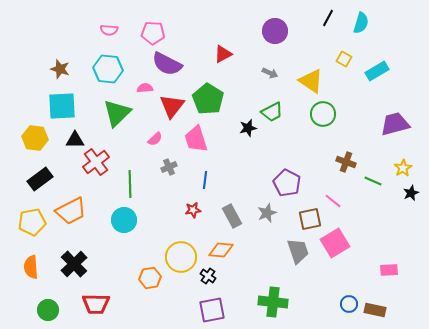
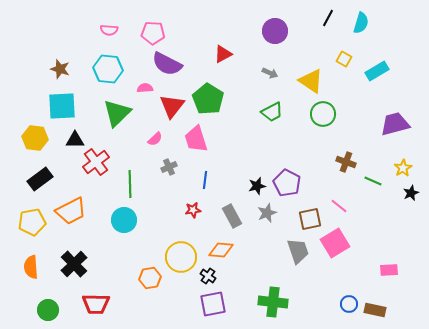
black star at (248, 128): moved 9 px right, 58 px down
pink line at (333, 201): moved 6 px right, 5 px down
purple square at (212, 310): moved 1 px right, 6 px up
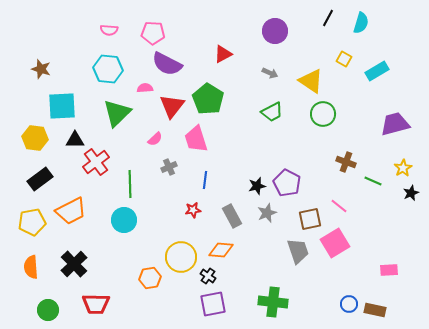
brown star at (60, 69): moved 19 px left
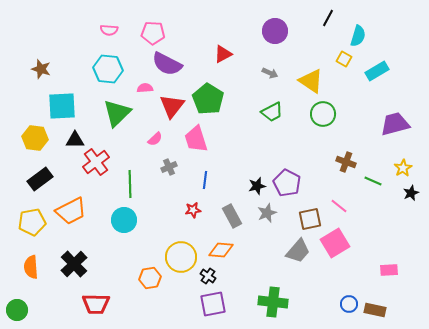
cyan semicircle at (361, 23): moved 3 px left, 13 px down
gray trapezoid at (298, 251): rotated 60 degrees clockwise
green circle at (48, 310): moved 31 px left
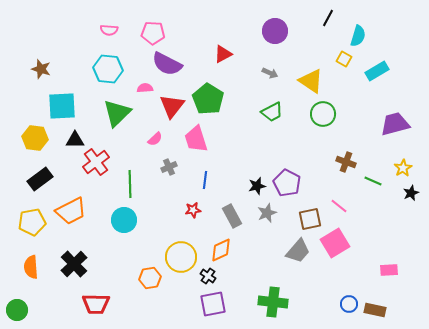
orange diamond at (221, 250): rotated 30 degrees counterclockwise
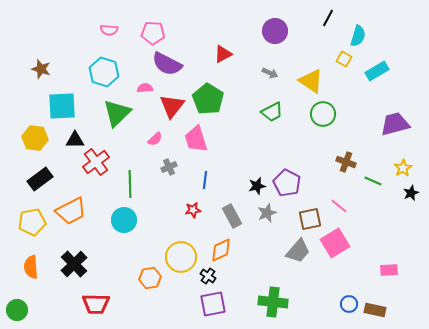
cyan hexagon at (108, 69): moved 4 px left, 3 px down; rotated 12 degrees clockwise
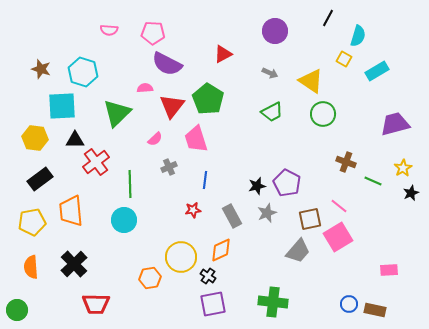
cyan hexagon at (104, 72): moved 21 px left
orange trapezoid at (71, 211): rotated 112 degrees clockwise
pink square at (335, 243): moved 3 px right, 6 px up
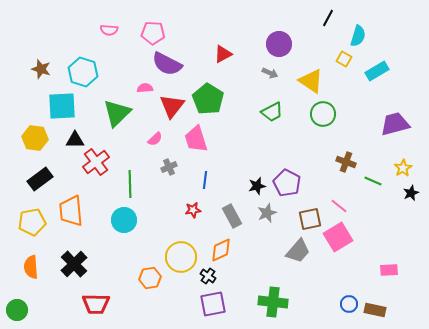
purple circle at (275, 31): moved 4 px right, 13 px down
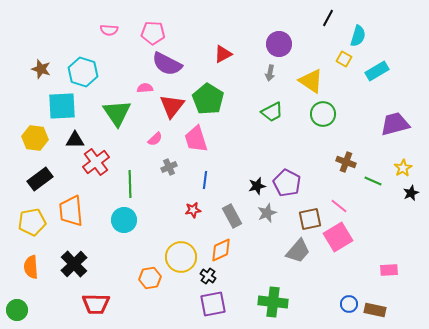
gray arrow at (270, 73): rotated 77 degrees clockwise
green triangle at (117, 113): rotated 20 degrees counterclockwise
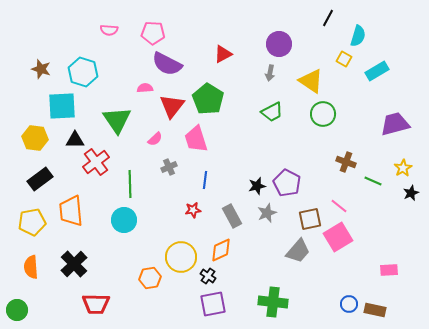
green triangle at (117, 113): moved 7 px down
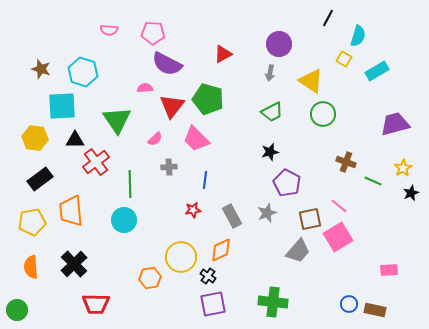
green pentagon at (208, 99): rotated 16 degrees counterclockwise
pink trapezoid at (196, 139): rotated 28 degrees counterclockwise
gray cross at (169, 167): rotated 21 degrees clockwise
black star at (257, 186): moved 13 px right, 34 px up
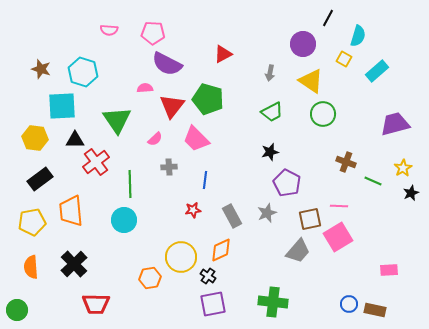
purple circle at (279, 44): moved 24 px right
cyan rectangle at (377, 71): rotated 10 degrees counterclockwise
pink line at (339, 206): rotated 36 degrees counterclockwise
